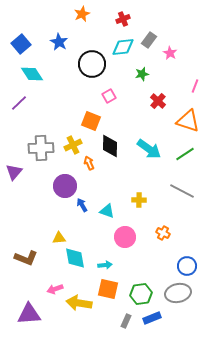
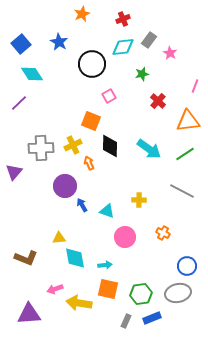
orange triangle at (188, 121): rotated 25 degrees counterclockwise
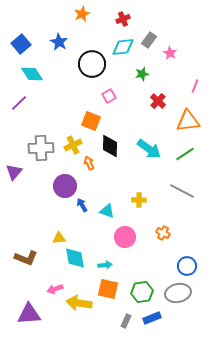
green hexagon at (141, 294): moved 1 px right, 2 px up
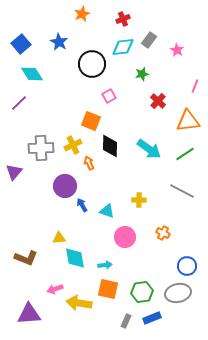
pink star at (170, 53): moved 7 px right, 3 px up
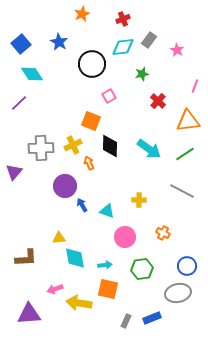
brown L-shape at (26, 258): rotated 25 degrees counterclockwise
green hexagon at (142, 292): moved 23 px up
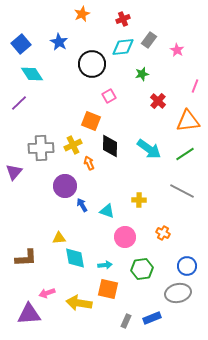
pink arrow at (55, 289): moved 8 px left, 4 px down
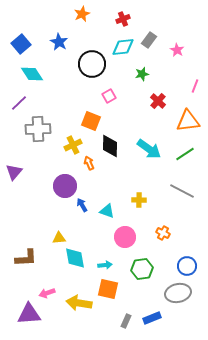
gray cross at (41, 148): moved 3 px left, 19 px up
